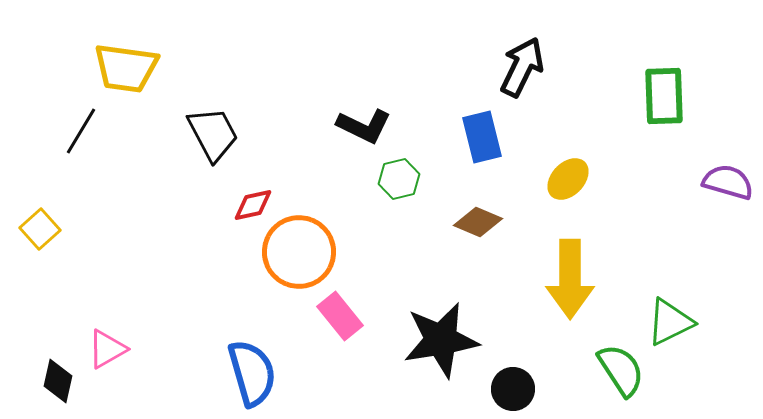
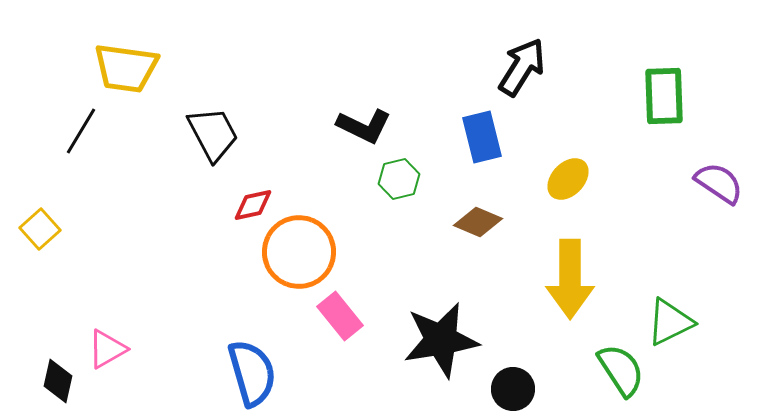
black arrow: rotated 6 degrees clockwise
purple semicircle: moved 9 px left, 1 px down; rotated 18 degrees clockwise
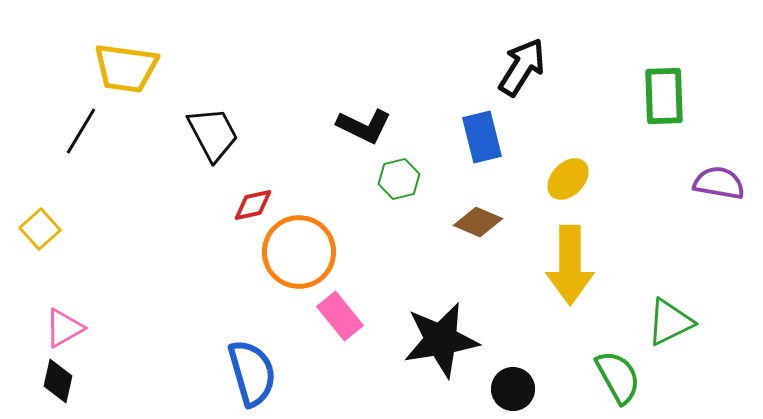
purple semicircle: rotated 24 degrees counterclockwise
yellow arrow: moved 14 px up
pink triangle: moved 43 px left, 21 px up
green semicircle: moved 3 px left, 7 px down; rotated 4 degrees clockwise
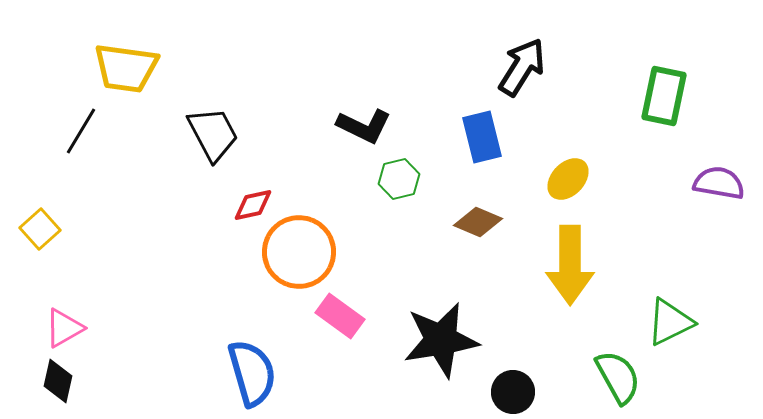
green rectangle: rotated 14 degrees clockwise
pink rectangle: rotated 15 degrees counterclockwise
black circle: moved 3 px down
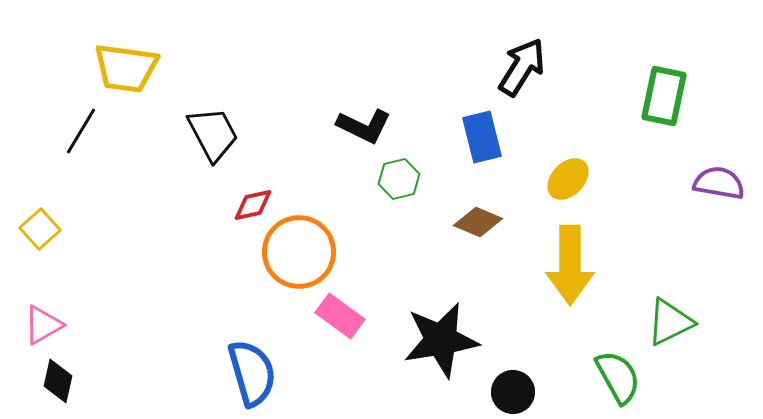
pink triangle: moved 21 px left, 3 px up
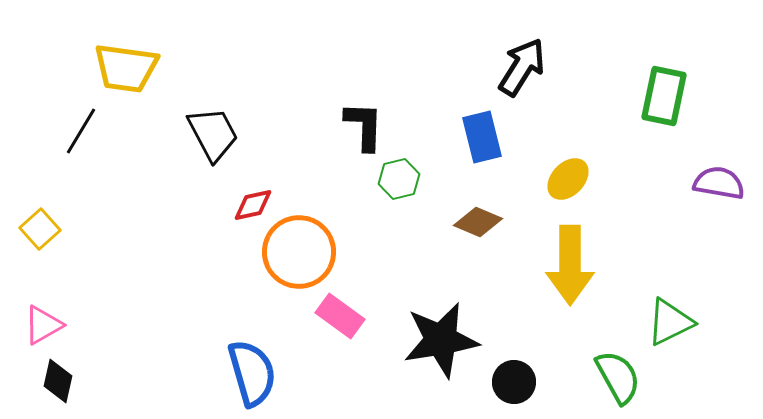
black L-shape: rotated 114 degrees counterclockwise
black circle: moved 1 px right, 10 px up
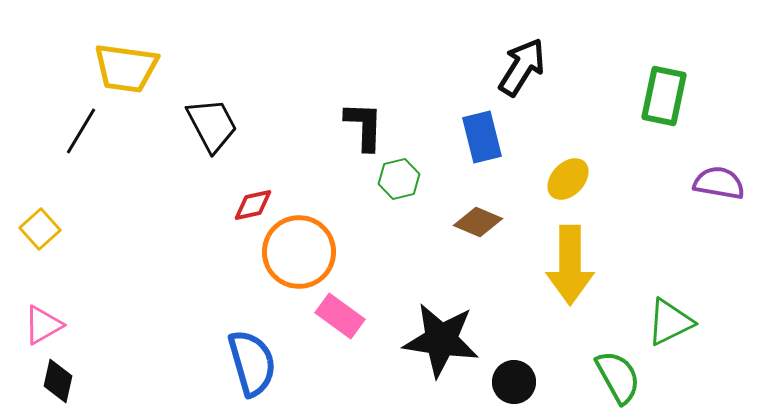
black trapezoid: moved 1 px left, 9 px up
black star: rotated 18 degrees clockwise
blue semicircle: moved 10 px up
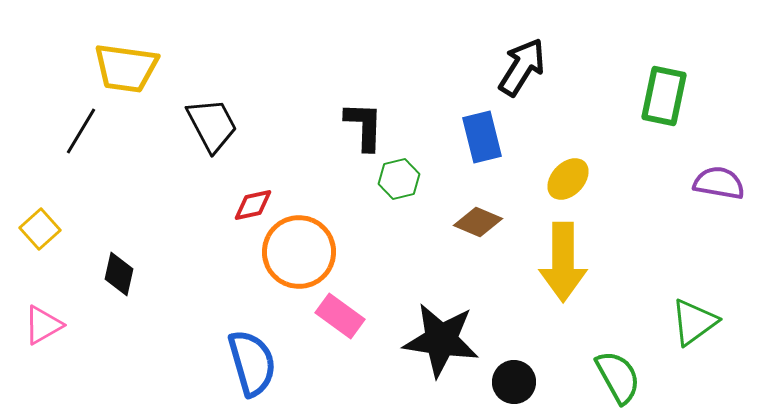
yellow arrow: moved 7 px left, 3 px up
green triangle: moved 24 px right; rotated 10 degrees counterclockwise
black diamond: moved 61 px right, 107 px up
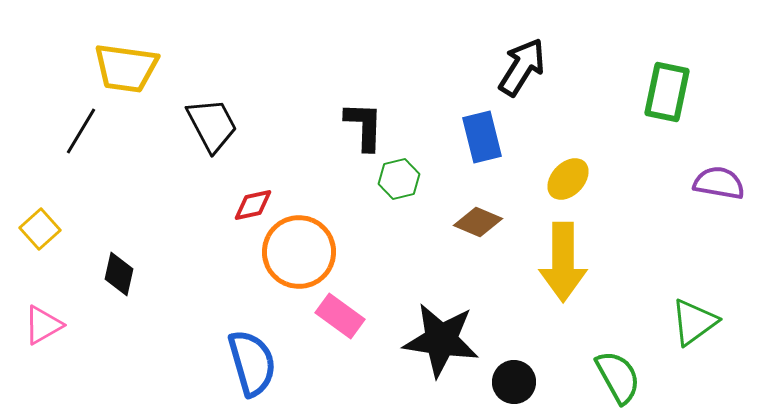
green rectangle: moved 3 px right, 4 px up
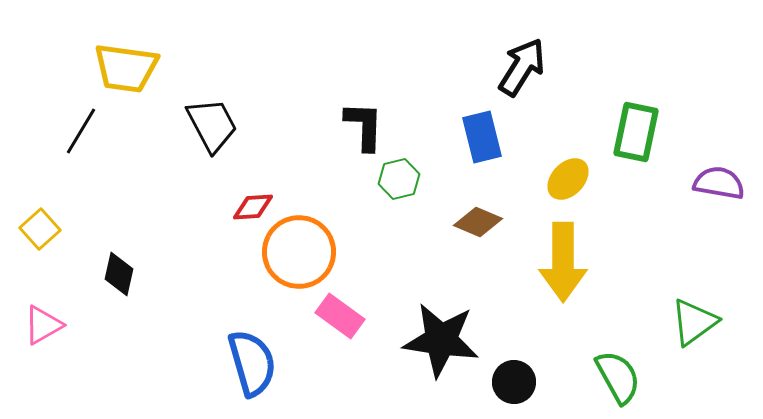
green rectangle: moved 31 px left, 40 px down
red diamond: moved 2 px down; rotated 9 degrees clockwise
